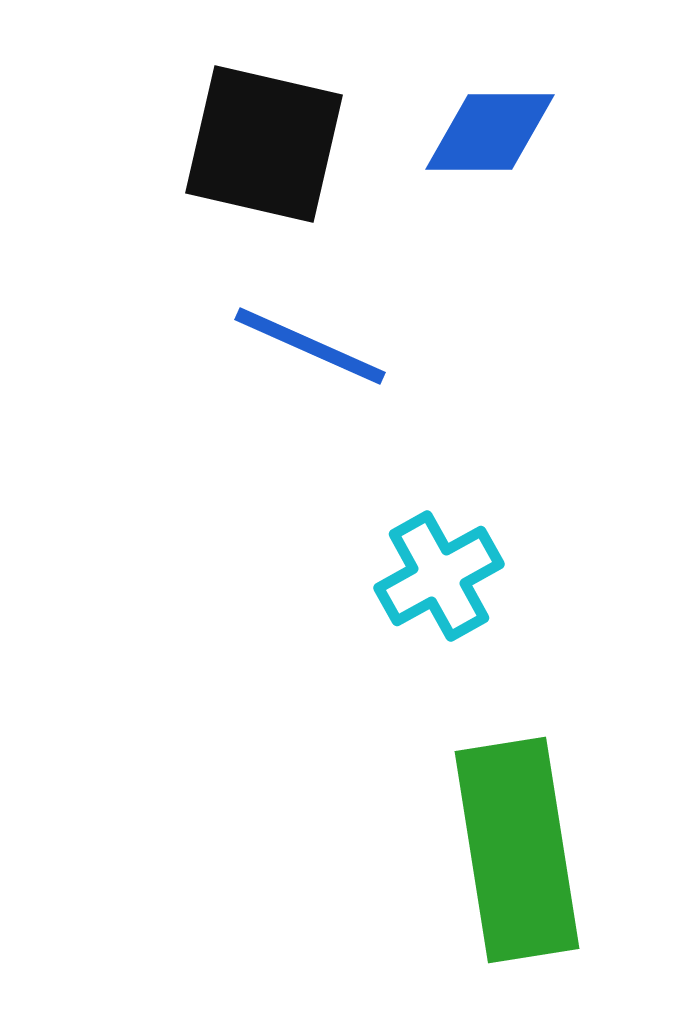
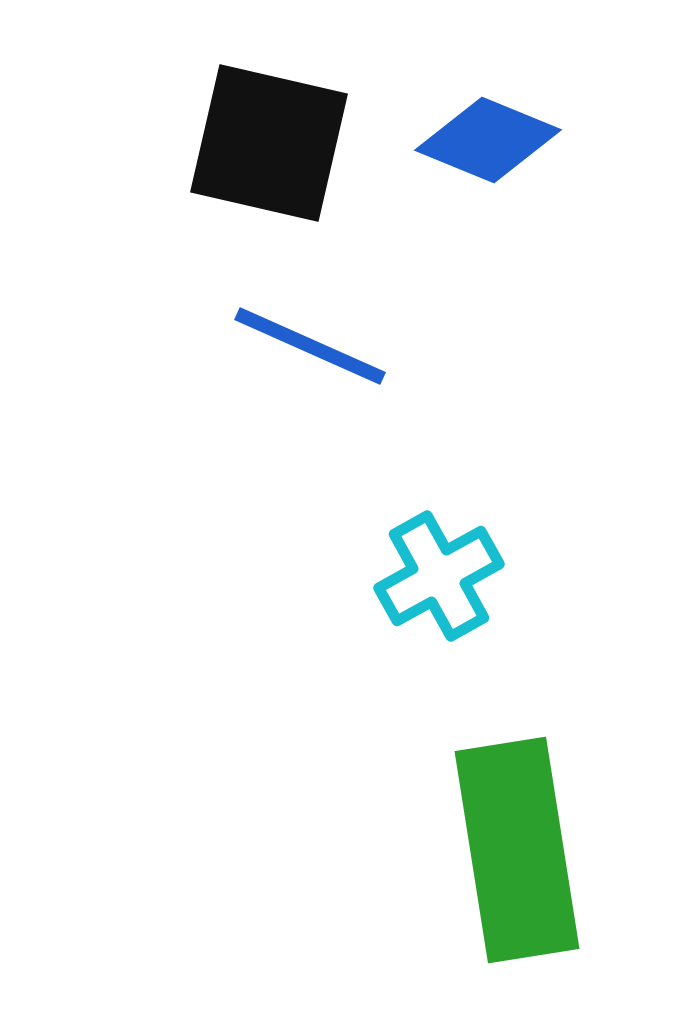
blue diamond: moved 2 px left, 8 px down; rotated 22 degrees clockwise
black square: moved 5 px right, 1 px up
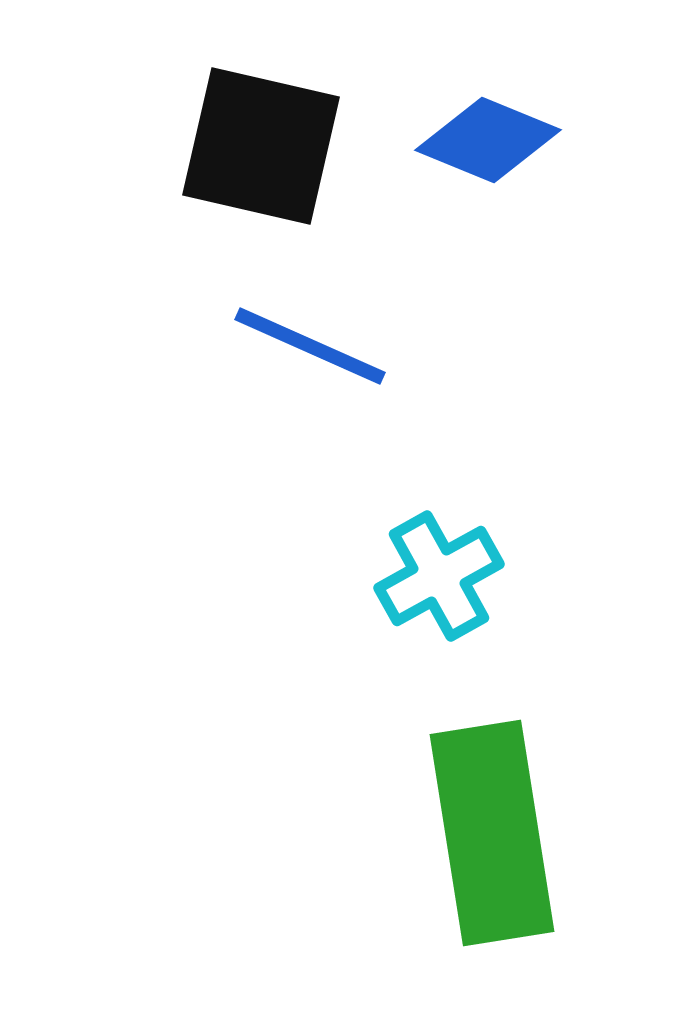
black square: moved 8 px left, 3 px down
green rectangle: moved 25 px left, 17 px up
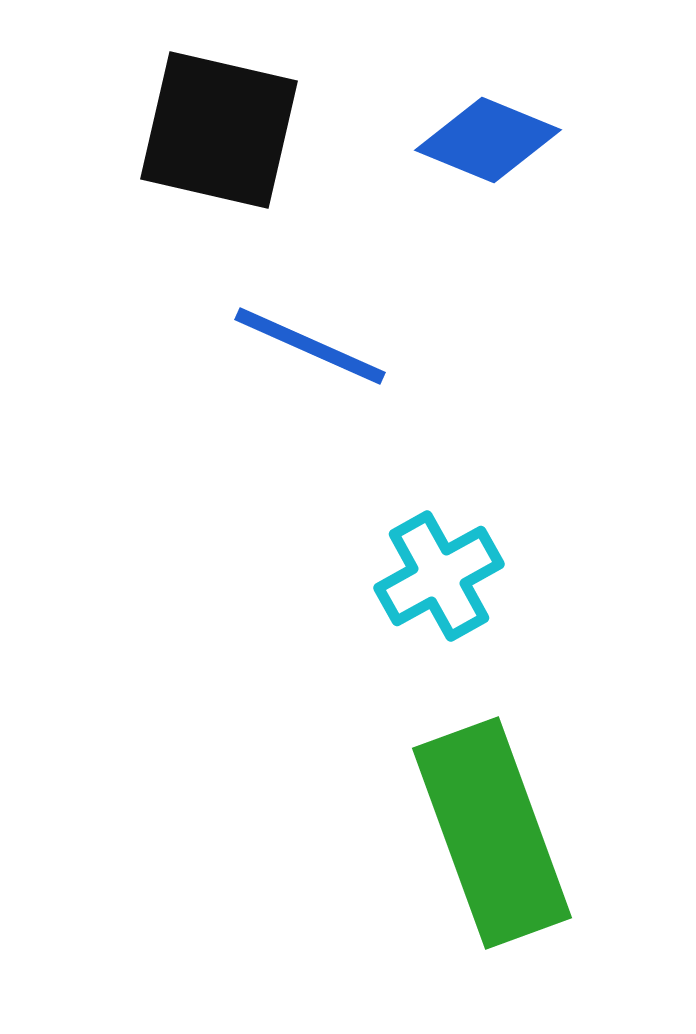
black square: moved 42 px left, 16 px up
green rectangle: rotated 11 degrees counterclockwise
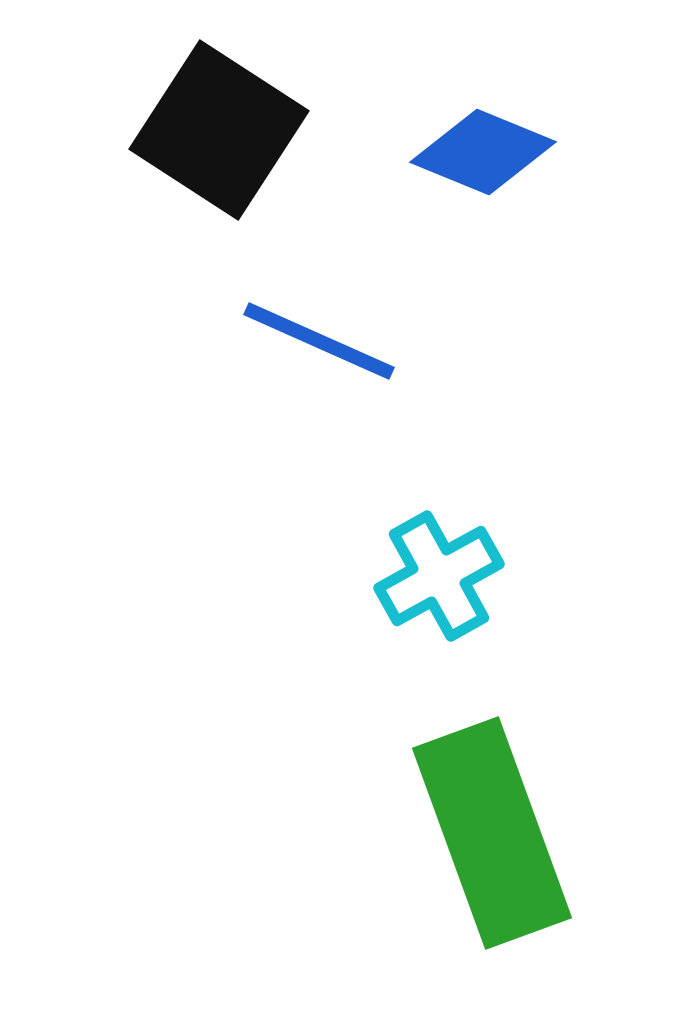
black square: rotated 20 degrees clockwise
blue diamond: moved 5 px left, 12 px down
blue line: moved 9 px right, 5 px up
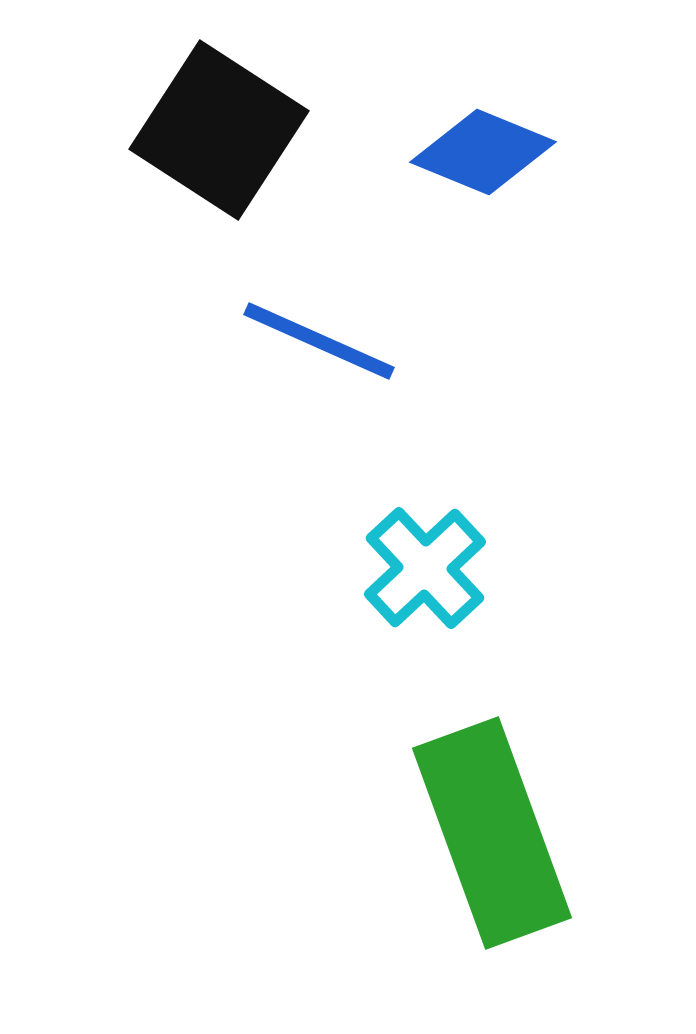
cyan cross: moved 14 px left, 8 px up; rotated 14 degrees counterclockwise
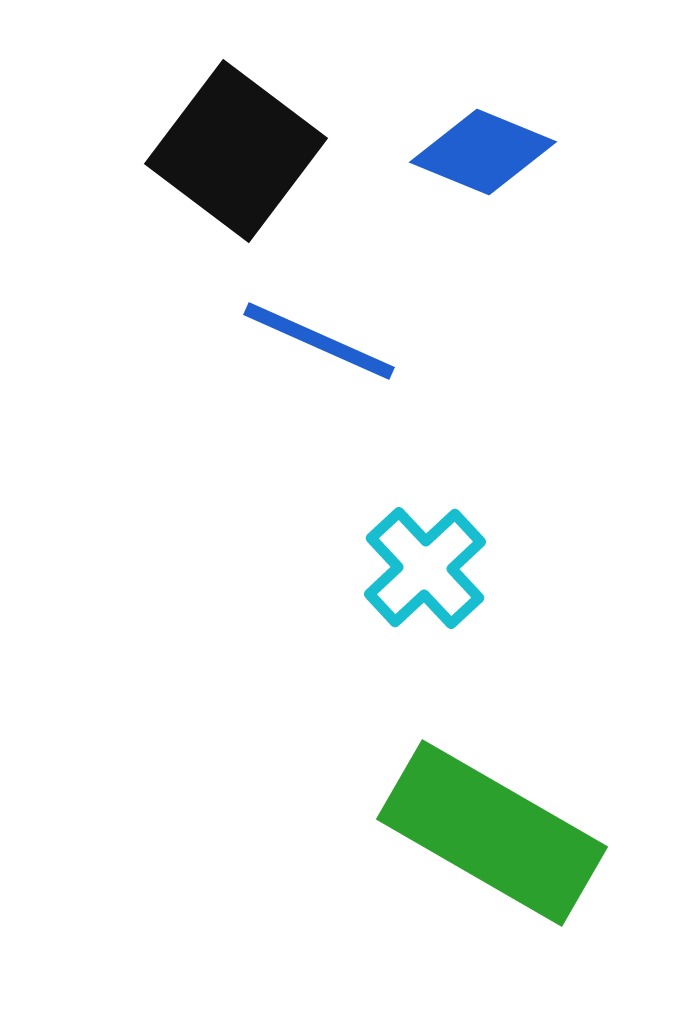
black square: moved 17 px right, 21 px down; rotated 4 degrees clockwise
green rectangle: rotated 40 degrees counterclockwise
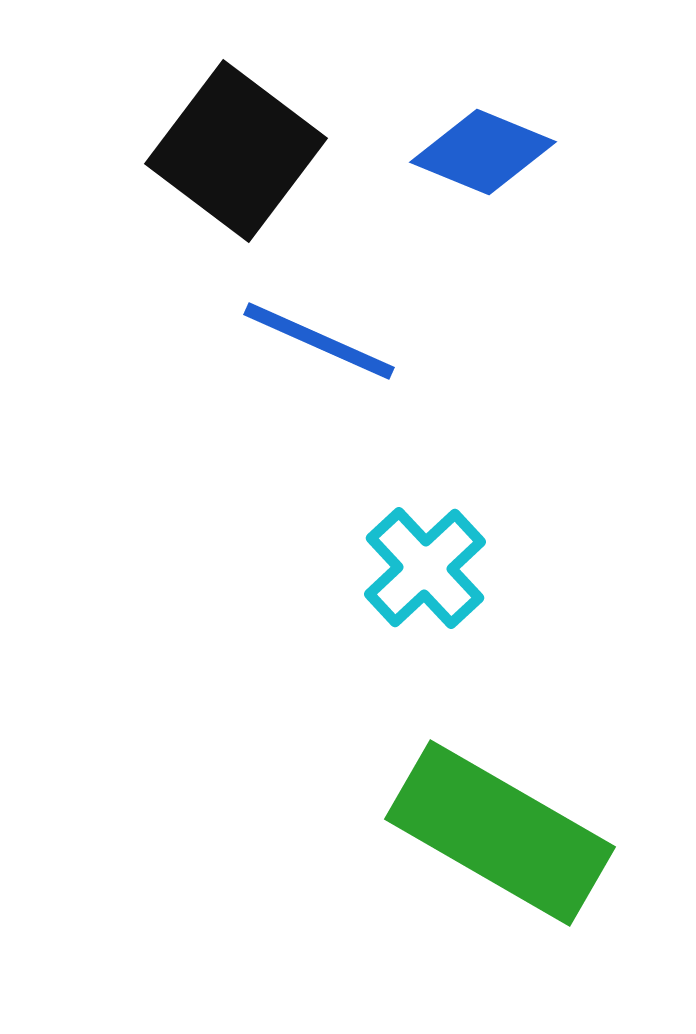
green rectangle: moved 8 px right
